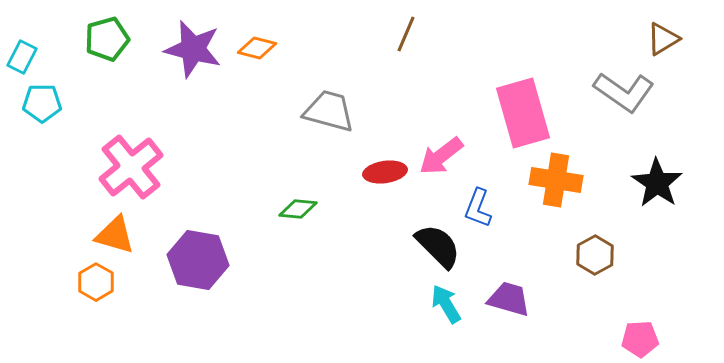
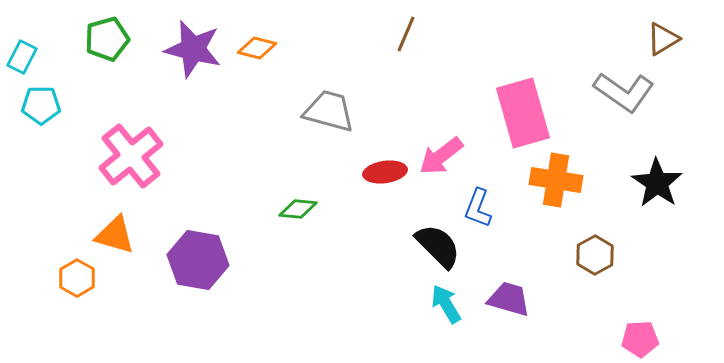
cyan pentagon: moved 1 px left, 2 px down
pink cross: moved 11 px up
orange hexagon: moved 19 px left, 4 px up
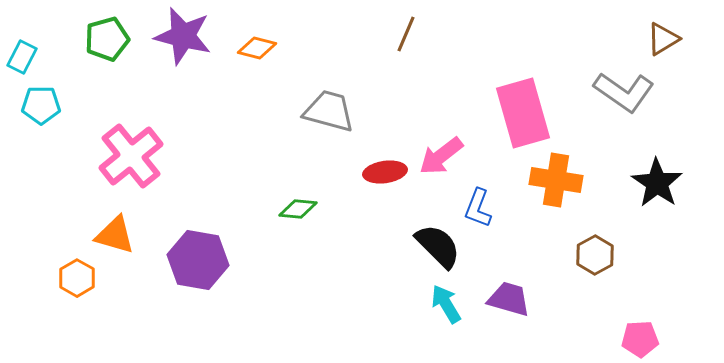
purple star: moved 10 px left, 13 px up
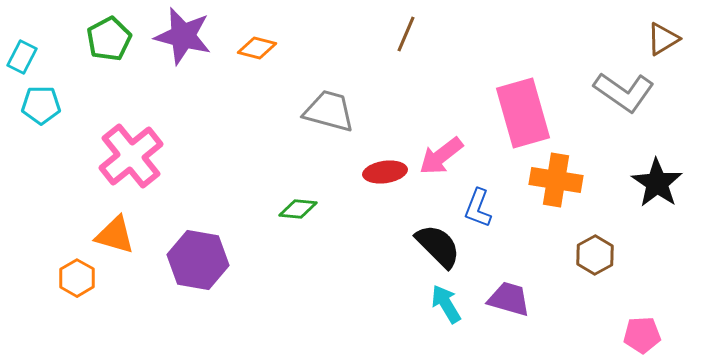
green pentagon: moved 2 px right; rotated 12 degrees counterclockwise
pink pentagon: moved 2 px right, 4 px up
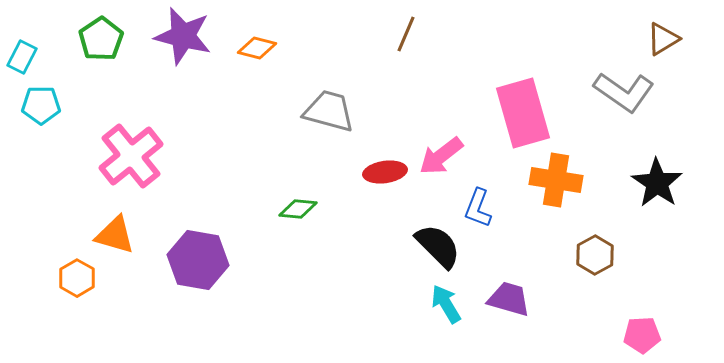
green pentagon: moved 8 px left; rotated 6 degrees counterclockwise
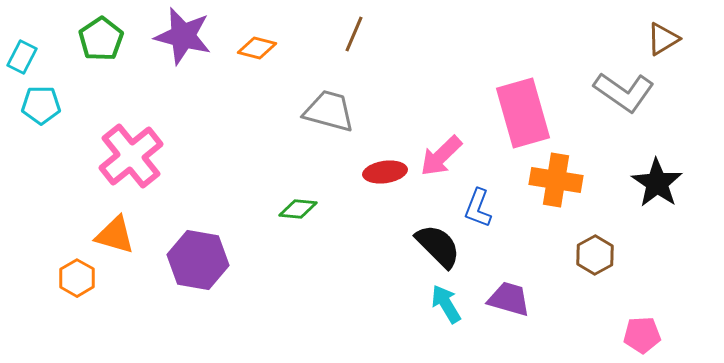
brown line: moved 52 px left
pink arrow: rotated 6 degrees counterclockwise
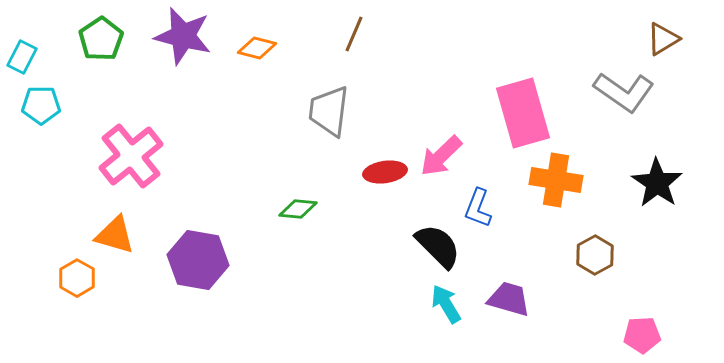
gray trapezoid: rotated 98 degrees counterclockwise
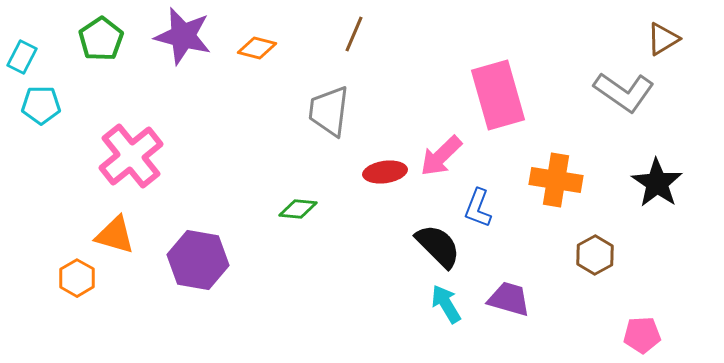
pink rectangle: moved 25 px left, 18 px up
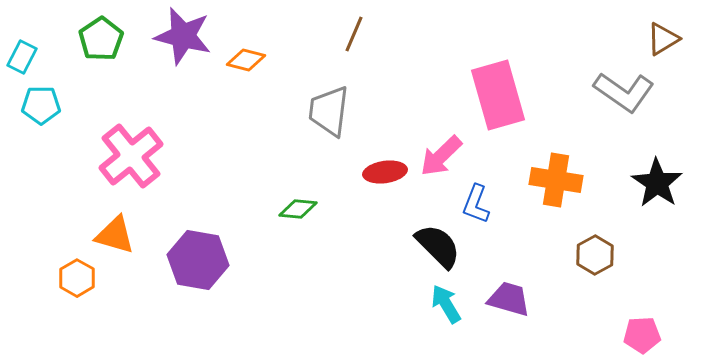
orange diamond: moved 11 px left, 12 px down
blue L-shape: moved 2 px left, 4 px up
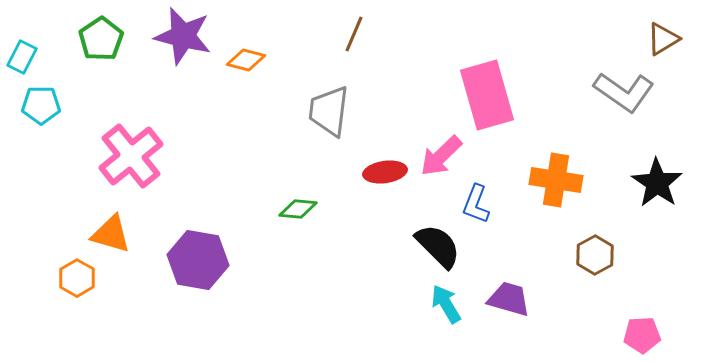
pink rectangle: moved 11 px left
orange triangle: moved 4 px left, 1 px up
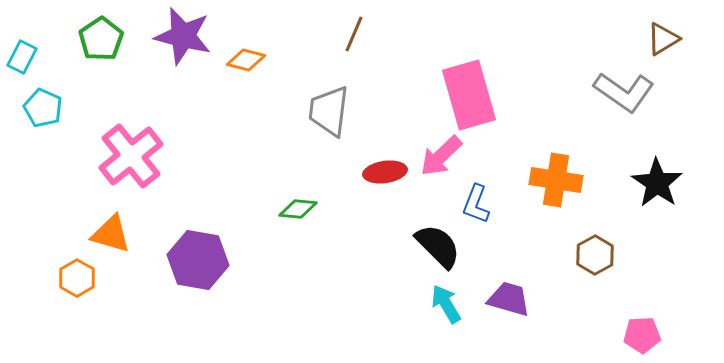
pink rectangle: moved 18 px left
cyan pentagon: moved 2 px right, 3 px down; rotated 24 degrees clockwise
